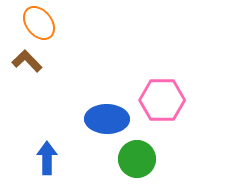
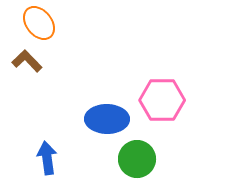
blue arrow: rotated 8 degrees counterclockwise
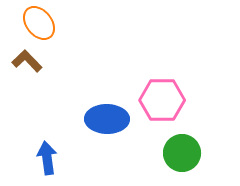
green circle: moved 45 px right, 6 px up
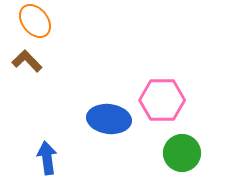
orange ellipse: moved 4 px left, 2 px up
blue ellipse: moved 2 px right; rotated 6 degrees clockwise
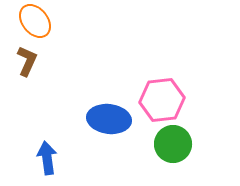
brown L-shape: rotated 68 degrees clockwise
pink hexagon: rotated 6 degrees counterclockwise
green circle: moved 9 px left, 9 px up
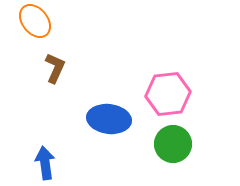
brown L-shape: moved 28 px right, 7 px down
pink hexagon: moved 6 px right, 6 px up
blue arrow: moved 2 px left, 5 px down
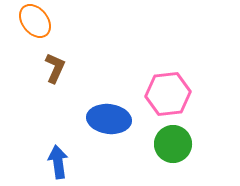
blue arrow: moved 13 px right, 1 px up
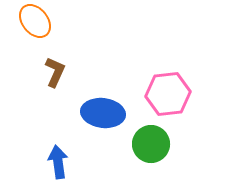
brown L-shape: moved 4 px down
blue ellipse: moved 6 px left, 6 px up
green circle: moved 22 px left
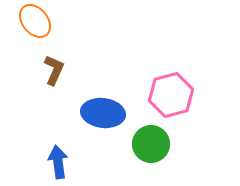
brown L-shape: moved 1 px left, 2 px up
pink hexagon: moved 3 px right, 1 px down; rotated 9 degrees counterclockwise
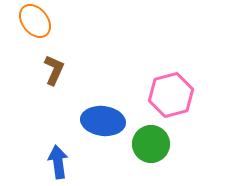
blue ellipse: moved 8 px down
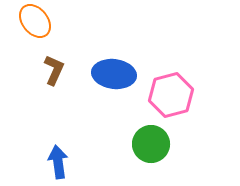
blue ellipse: moved 11 px right, 47 px up
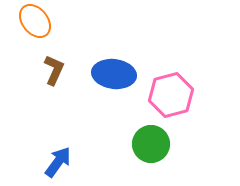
blue arrow: rotated 44 degrees clockwise
